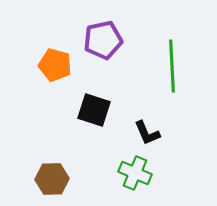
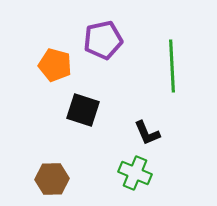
black square: moved 11 px left
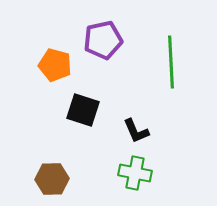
green line: moved 1 px left, 4 px up
black L-shape: moved 11 px left, 2 px up
green cross: rotated 12 degrees counterclockwise
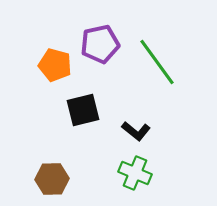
purple pentagon: moved 3 px left, 4 px down
green line: moved 14 px left; rotated 33 degrees counterclockwise
black square: rotated 32 degrees counterclockwise
black L-shape: rotated 28 degrees counterclockwise
green cross: rotated 12 degrees clockwise
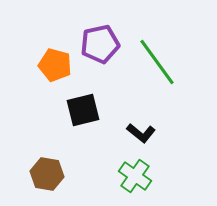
black L-shape: moved 5 px right, 2 px down
green cross: moved 3 px down; rotated 12 degrees clockwise
brown hexagon: moved 5 px left, 5 px up; rotated 12 degrees clockwise
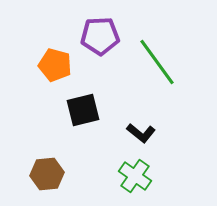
purple pentagon: moved 8 px up; rotated 9 degrees clockwise
brown hexagon: rotated 16 degrees counterclockwise
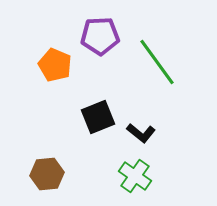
orange pentagon: rotated 8 degrees clockwise
black square: moved 15 px right, 7 px down; rotated 8 degrees counterclockwise
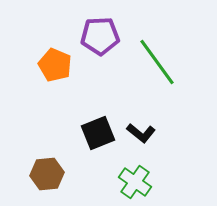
black square: moved 16 px down
green cross: moved 6 px down
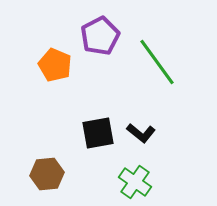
purple pentagon: rotated 24 degrees counterclockwise
black square: rotated 12 degrees clockwise
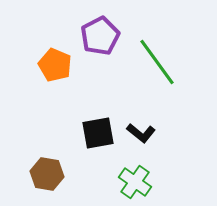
brown hexagon: rotated 16 degrees clockwise
